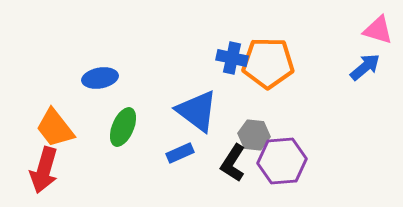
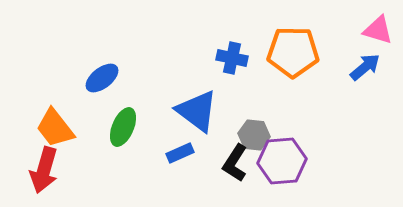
orange pentagon: moved 25 px right, 11 px up
blue ellipse: moved 2 px right; rotated 28 degrees counterclockwise
black L-shape: moved 2 px right
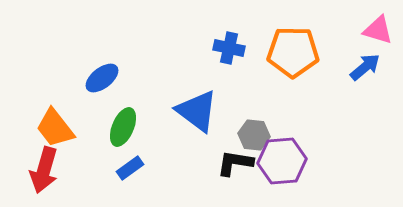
blue cross: moved 3 px left, 10 px up
blue rectangle: moved 50 px left, 15 px down; rotated 12 degrees counterclockwise
black L-shape: rotated 66 degrees clockwise
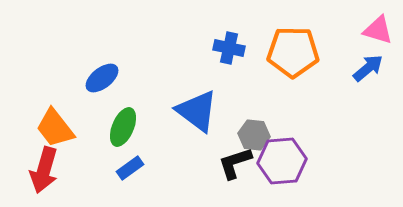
blue arrow: moved 3 px right, 1 px down
black L-shape: rotated 27 degrees counterclockwise
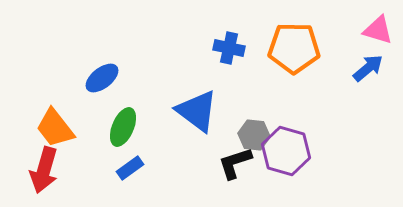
orange pentagon: moved 1 px right, 4 px up
purple hexagon: moved 4 px right, 10 px up; rotated 21 degrees clockwise
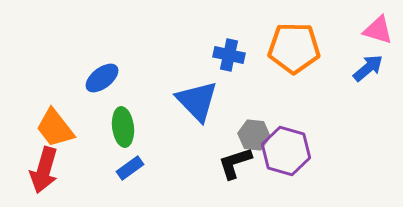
blue cross: moved 7 px down
blue triangle: moved 10 px up; rotated 9 degrees clockwise
green ellipse: rotated 30 degrees counterclockwise
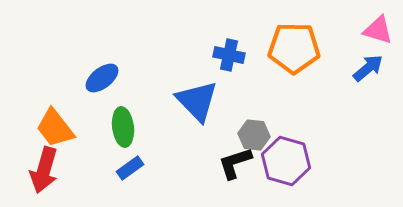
purple hexagon: moved 10 px down
